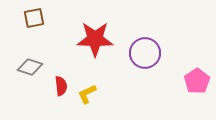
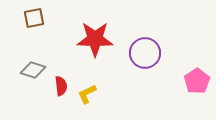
gray diamond: moved 3 px right, 3 px down
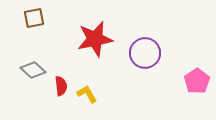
red star: rotated 12 degrees counterclockwise
gray diamond: rotated 25 degrees clockwise
yellow L-shape: rotated 85 degrees clockwise
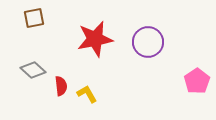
purple circle: moved 3 px right, 11 px up
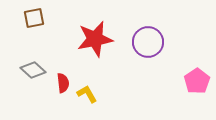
red semicircle: moved 2 px right, 3 px up
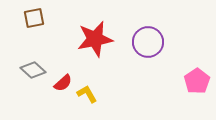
red semicircle: rotated 54 degrees clockwise
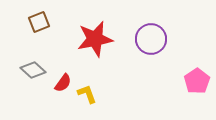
brown square: moved 5 px right, 4 px down; rotated 10 degrees counterclockwise
purple circle: moved 3 px right, 3 px up
red semicircle: rotated 12 degrees counterclockwise
yellow L-shape: rotated 10 degrees clockwise
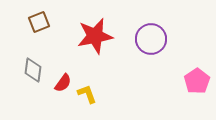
red star: moved 3 px up
gray diamond: rotated 55 degrees clockwise
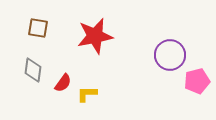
brown square: moved 1 px left, 6 px down; rotated 30 degrees clockwise
purple circle: moved 19 px right, 16 px down
pink pentagon: rotated 20 degrees clockwise
yellow L-shape: rotated 70 degrees counterclockwise
